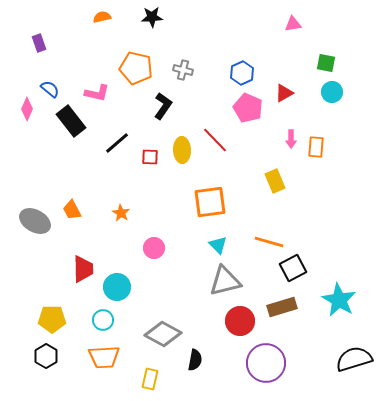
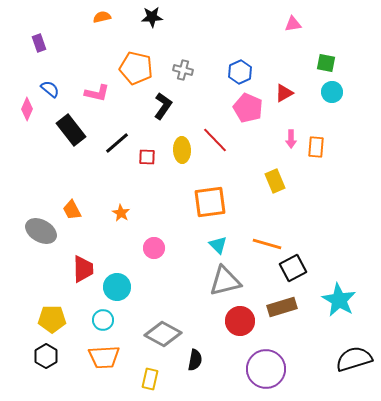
blue hexagon at (242, 73): moved 2 px left, 1 px up
black rectangle at (71, 121): moved 9 px down
red square at (150, 157): moved 3 px left
gray ellipse at (35, 221): moved 6 px right, 10 px down
orange line at (269, 242): moved 2 px left, 2 px down
purple circle at (266, 363): moved 6 px down
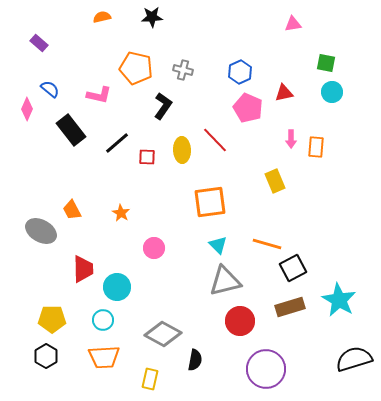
purple rectangle at (39, 43): rotated 30 degrees counterclockwise
pink L-shape at (97, 93): moved 2 px right, 2 px down
red triangle at (284, 93): rotated 18 degrees clockwise
brown rectangle at (282, 307): moved 8 px right
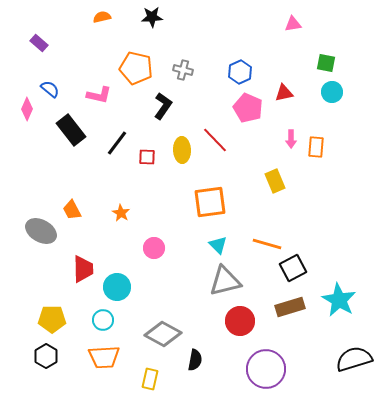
black line at (117, 143): rotated 12 degrees counterclockwise
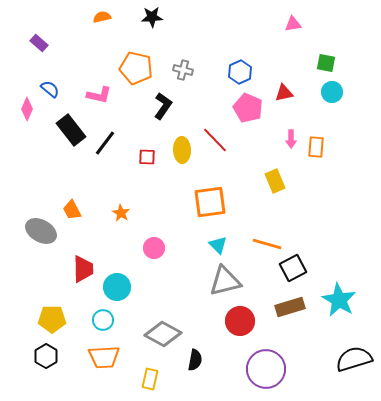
black line at (117, 143): moved 12 px left
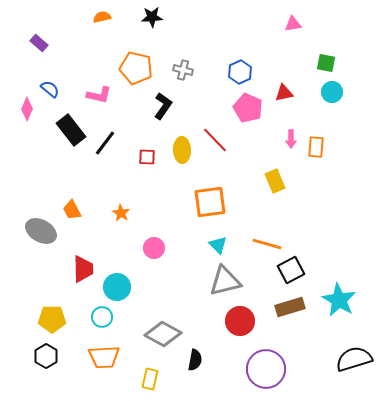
black square at (293, 268): moved 2 px left, 2 px down
cyan circle at (103, 320): moved 1 px left, 3 px up
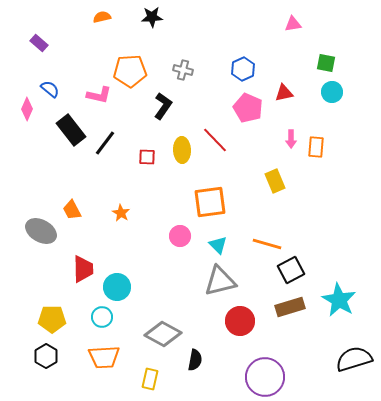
orange pentagon at (136, 68): moved 6 px left, 3 px down; rotated 16 degrees counterclockwise
blue hexagon at (240, 72): moved 3 px right, 3 px up
pink circle at (154, 248): moved 26 px right, 12 px up
gray triangle at (225, 281): moved 5 px left
purple circle at (266, 369): moved 1 px left, 8 px down
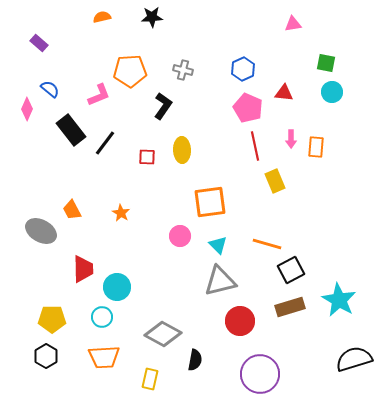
red triangle at (284, 93): rotated 18 degrees clockwise
pink L-shape at (99, 95): rotated 35 degrees counterclockwise
red line at (215, 140): moved 40 px right, 6 px down; rotated 32 degrees clockwise
purple circle at (265, 377): moved 5 px left, 3 px up
